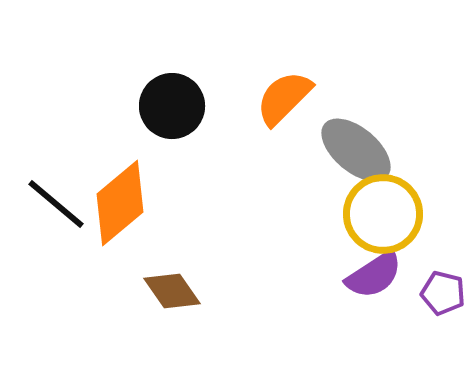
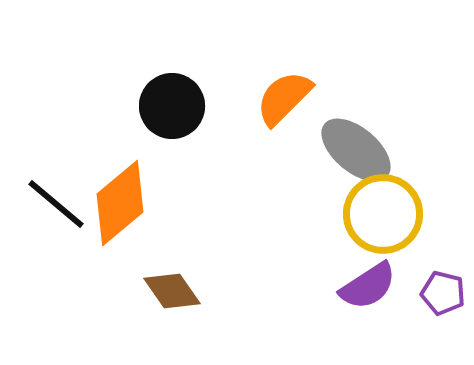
purple semicircle: moved 6 px left, 11 px down
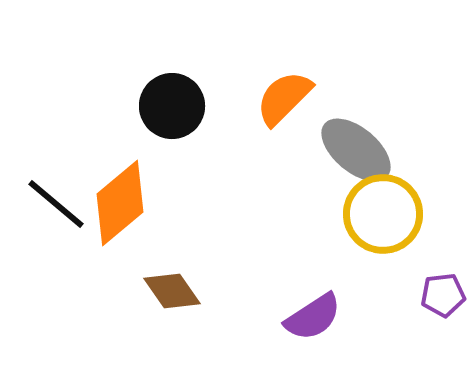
purple semicircle: moved 55 px left, 31 px down
purple pentagon: moved 2 px down; rotated 21 degrees counterclockwise
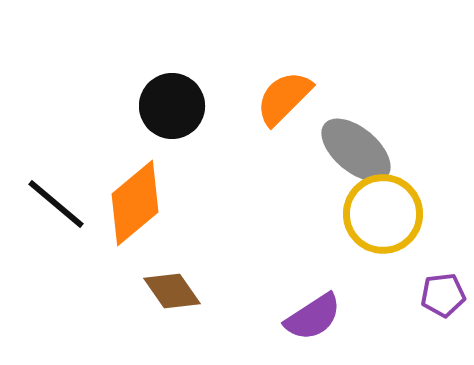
orange diamond: moved 15 px right
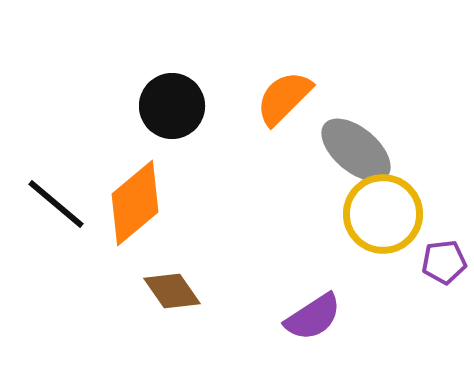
purple pentagon: moved 1 px right, 33 px up
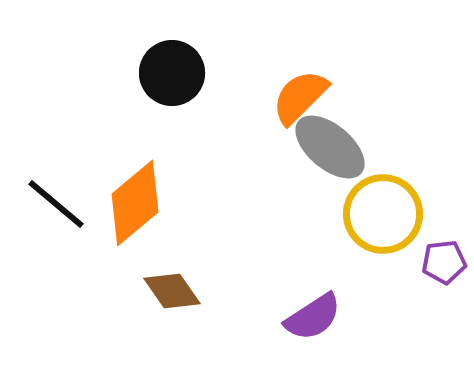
orange semicircle: moved 16 px right, 1 px up
black circle: moved 33 px up
gray ellipse: moved 26 px left, 3 px up
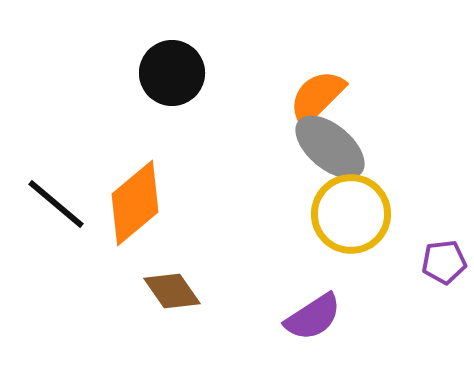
orange semicircle: moved 17 px right
yellow circle: moved 32 px left
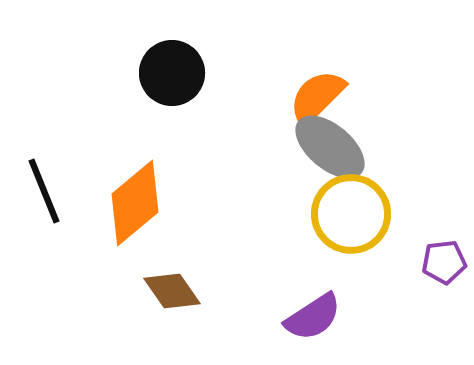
black line: moved 12 px left, 13 px up; rotated 28 degrees clockwise
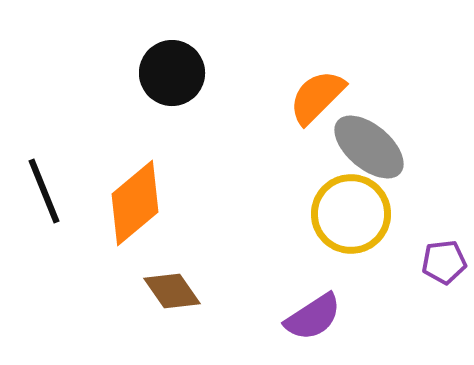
gray ellipse: moved 39 px right
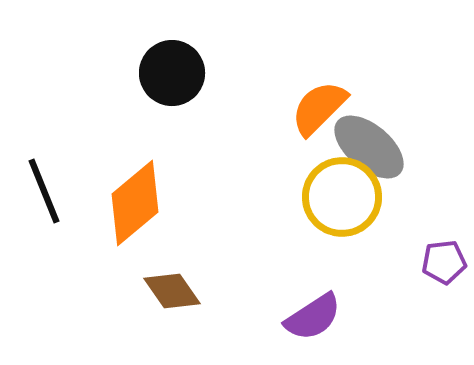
orange semicircle: moved 2 px right, 11 px down
yellow circle: moved 9 px left, 17 px up
